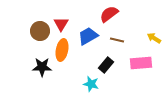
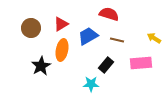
red semicircle: rotated 54 degrees clockwise
red triangle: rotated 28 degrees clockwise
brown circle: moved 9 px left, 3 px up
black star: moved 1 px left, 1 px up; rotated 30 degrees counterclockwise
cyan star: rotated 14 degrees counterclockwise
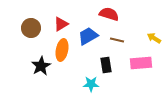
black rectangle: rotated 49 degrees counterclockwise
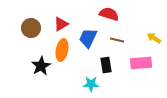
blue trapezoid: moved 2 px down; rotated 35 degrees counterclockwise
